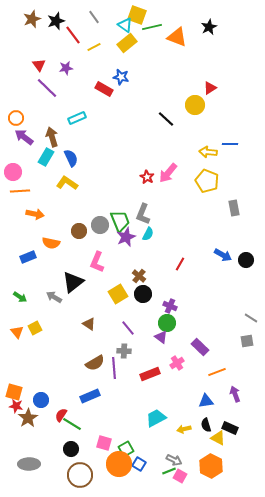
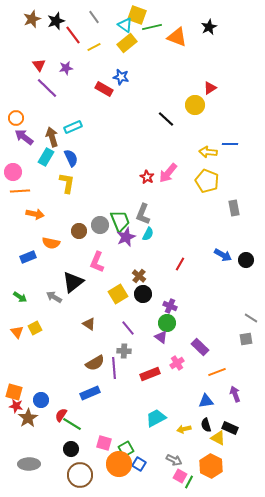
cyan rectangle at (77, 118): moved 4 px left, 9 px down
yellow L-shape at (67, 183): rotated 65 degrees clockwise
gray square at (247, 341): moved 1 px left, 2 px up
blue rectangle at (90, 396): moved 3 px up
green line at (169, 471): moved 20 px right, 11 px down; rotated 40 degrees counterclockwise
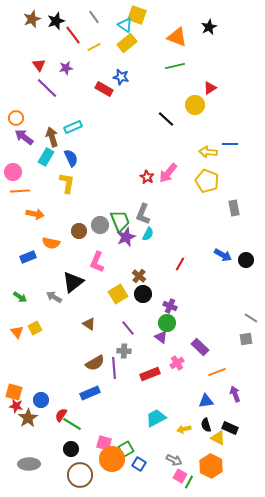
green line at (152, 27): moved 23 px right, 39 px down
orange circle at (119, 464): moved 7 px left, 5 px up
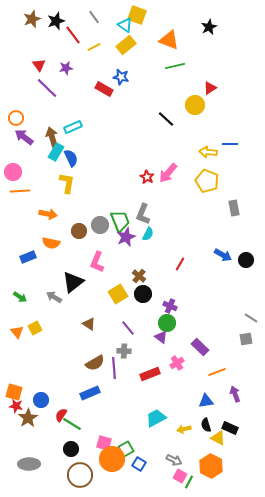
orange triangle at (177, 37): moved 8 px left, 3 px down
yellow rectangle at (127, 43): moved 1 px left, 2 px down
cyan rectangle at (46, 157): moved 10 px right, 5 px up
orange arrow at (35, 214): moved 13 px right
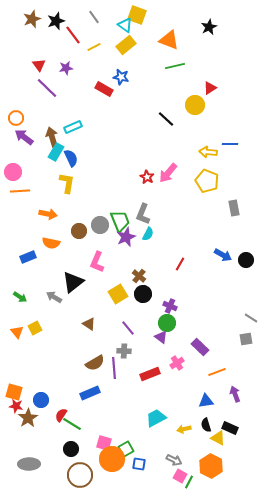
blue square at (139, 464): rotated 24 degrees counterclockwise
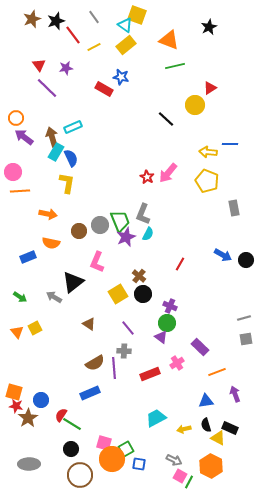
gray line at (251, 318): moved 7 px left; rotated 48 degrees counterclockwise
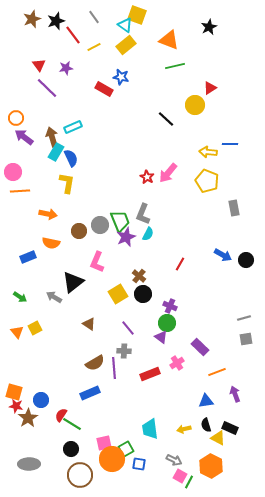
cyan trapezoid at (156, 418): moved 6 px left, 11 px down; rotated 70 degrees counterclockwise
pink square at (104, 443): rotated 28 degrees counterclockwise
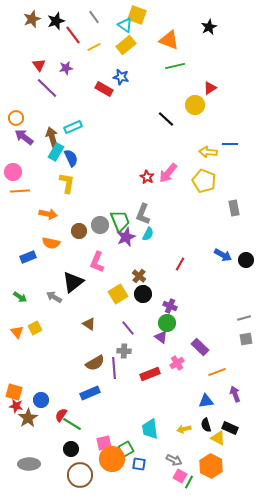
yellow pentagon at (207, 181): moved 3 px left
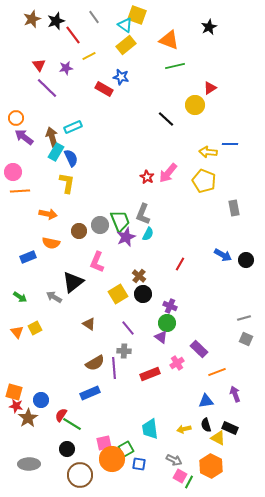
yellow line at (94, 47): moved 5 px left, 9 px down
gray square at (246, 339): rotated 32 degrees clockwise
purple rectangle at (200, 347): moved 1 px left, 2 px down
black circle at (71, 449): moved 4 px left
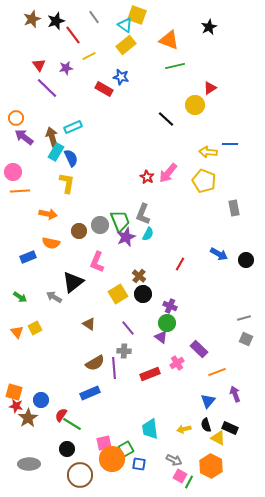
blue arrow at (223, 255): moved 4 px left, 1 px up
blue triangle at (206, 401): moved 2 px right; rotated 42 degrees counterclockwise
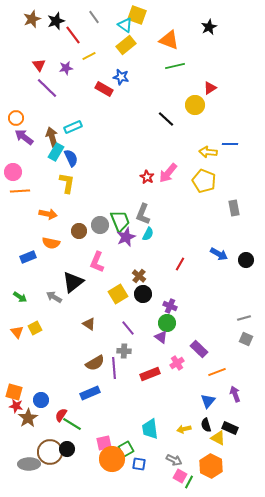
brown circle at (80, 475): moved 30 px left, 23 px up
